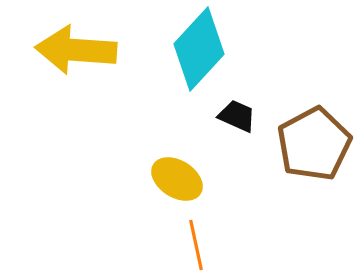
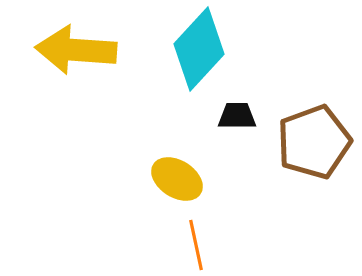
black trapezoid: rotated 24 degrees counterclockwise
brown pentagon: moved 2 px up; rotated 8 degrees clockwise
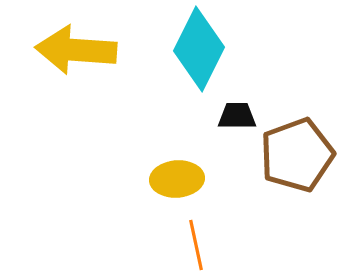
cyan diamond: rotated 16 degrees counterclockwise
brown pentagon: moved 17 px left, 13 px down
yellow ellipse: rotated 36 degrees counterclockwise
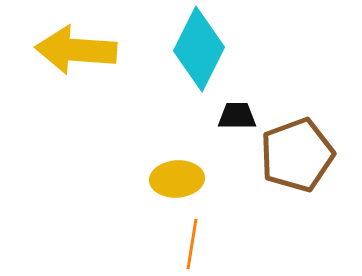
orange line: moved 4 px left, 1 px up; rotated 21 degrees clockwise
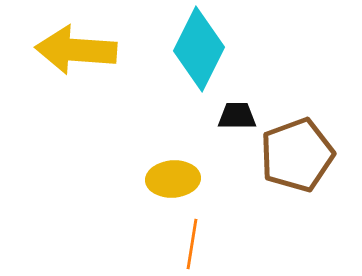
yellow ellipse: moved 4 px left
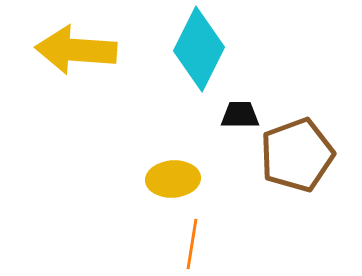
black trapezoid: moved 3 px right, 1 px up
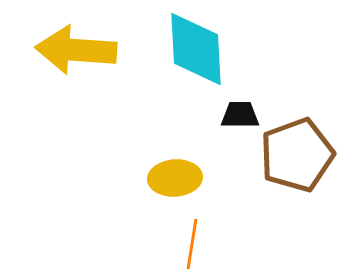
cyan diamond: moved 3 px left; rotated 30 degrees counterclockwise
yellow ellipse: moved 2 px right, 1 px up
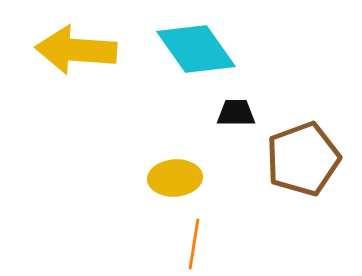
cyan diamond: rotated 32 degrees counterclockwise
black trapezoid: moved 4 px left, 2 px up
brown pentagon: moved 6 px right, 4 px down
orange line: moved 2 px right
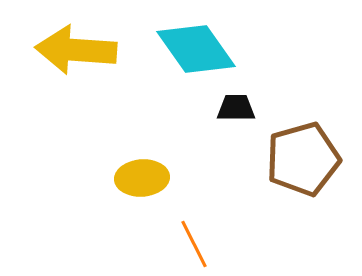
black trapezoid: moved 5 px up
brown pentagon: rotated 4 degrees clockwise
yellow ellipse: moved 33 px left
orange line: rotated 36 degrees counterclockwise
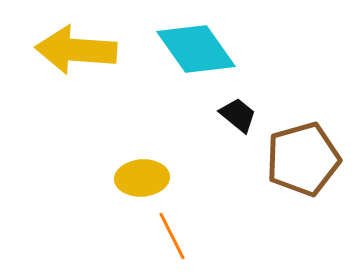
black trapezoid: moved 2 px right, 7 px down; rotated 39 degrees clockwise
orange line: moved 22 px left, 8 px up
